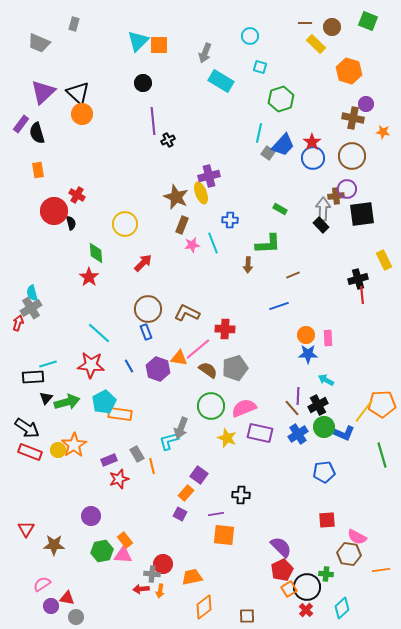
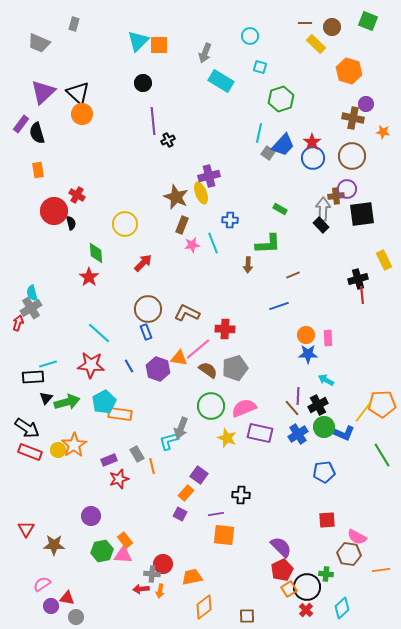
green line at (382, 455): rotated 15 degrees counterclockwise
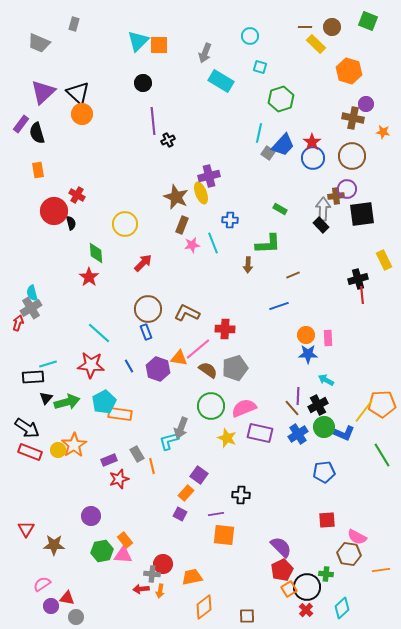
brown line at (305, 23): moved 4 px down
